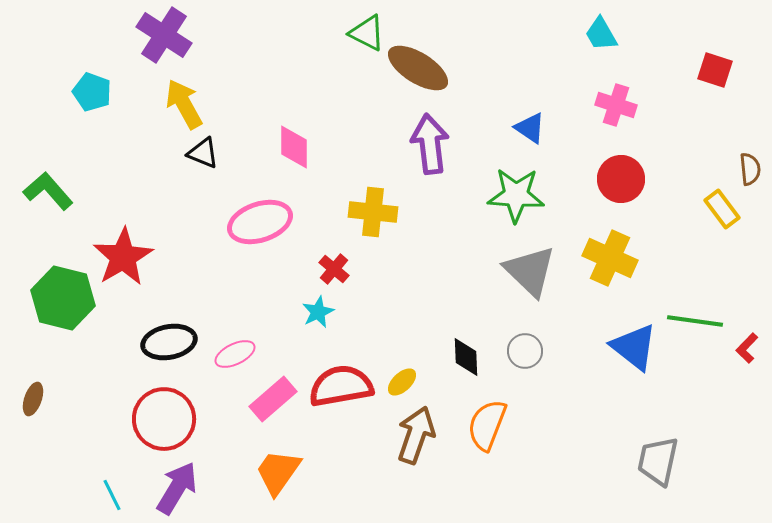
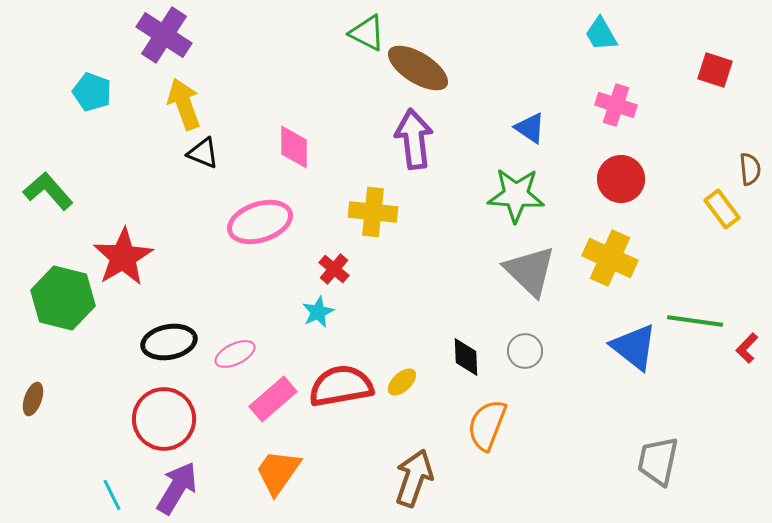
yellow arrow at (184, 104): rotated 9 degrees clockwise
purple arrow at (430, 144): moved 16 px left, 5 px up
brown arrow at (416, 435): moved 2 px left, 43 px down
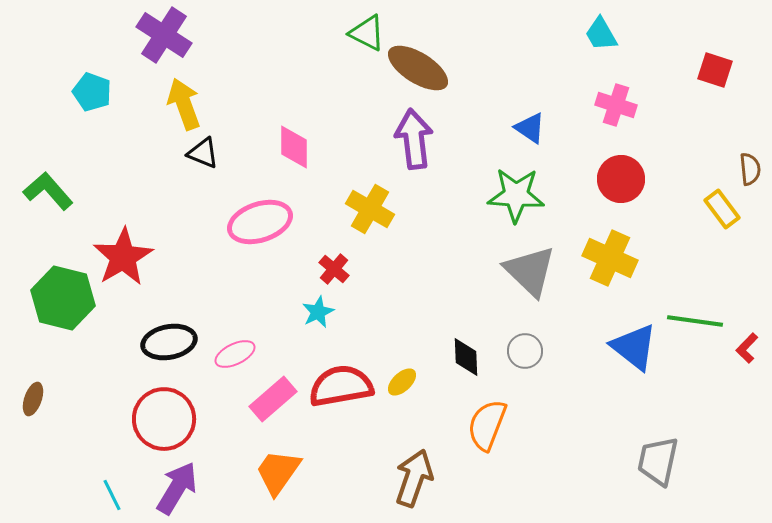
yellow cross at (373, 212): moved 3 px left, 3 px up; rotated 24 degrees clockwise
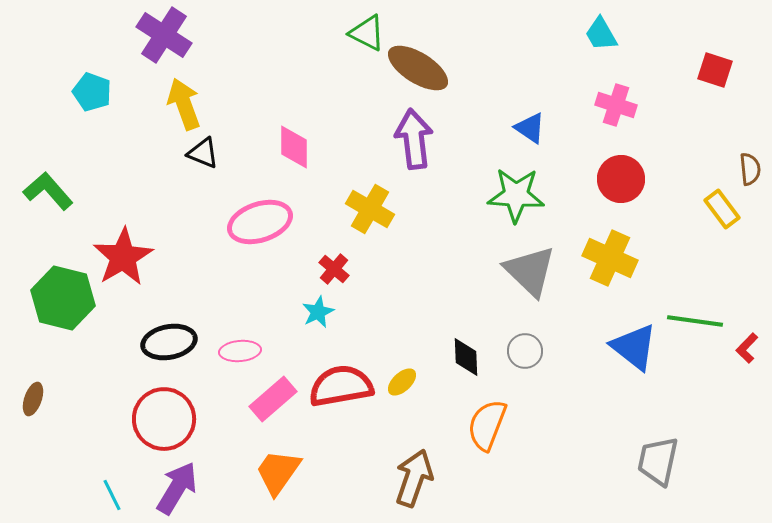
pink ellipse at (235, 354): moved 5 px right, 3 px up; rotated 21 degrees clockwise
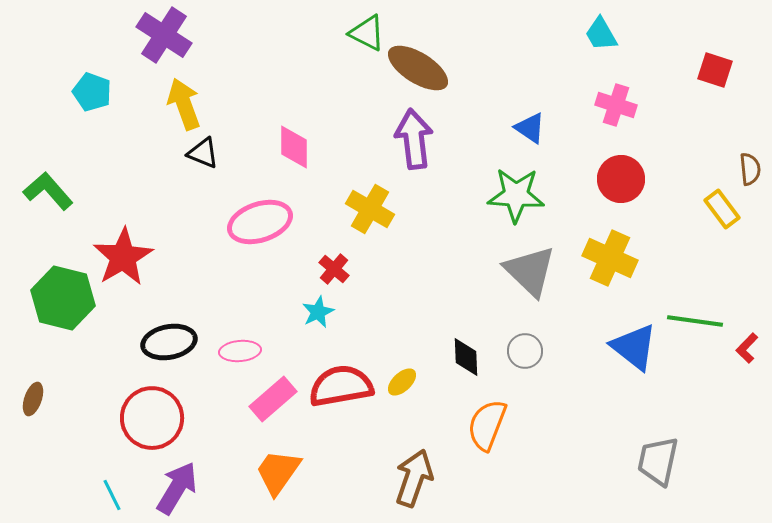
red circle at (164, 419): moved 12 px left, 1 px up
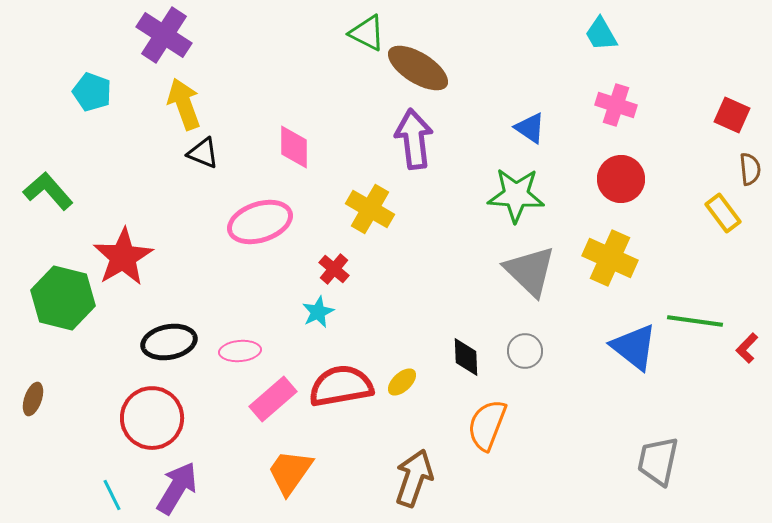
red square at (715, 70): moved 17 px right, 45 px down; rotated 6 degrees clockwise
yellow rectangle at (722, 209): moved 1 px right, 4 px down
orange trapezoid at (278, 472): moved 12 px right
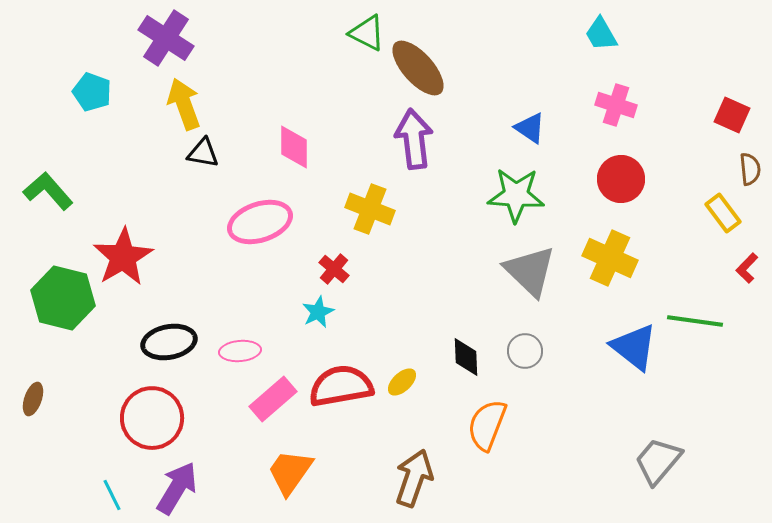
purple cross at (164, 35): moved 2 px right, 3 px down
brown ellipse at (418, 68): rotated 16 degrees clockwise
black triangle at (203, 153): rotated 12 degrees counterclockwise
yellow cross at (370, 209): rotated 9 degrees counterclockwise
red L-shape at (747, 348): moved 80 px up
gray trapezoid at (658, 461): rotated 28 degrees clockwise
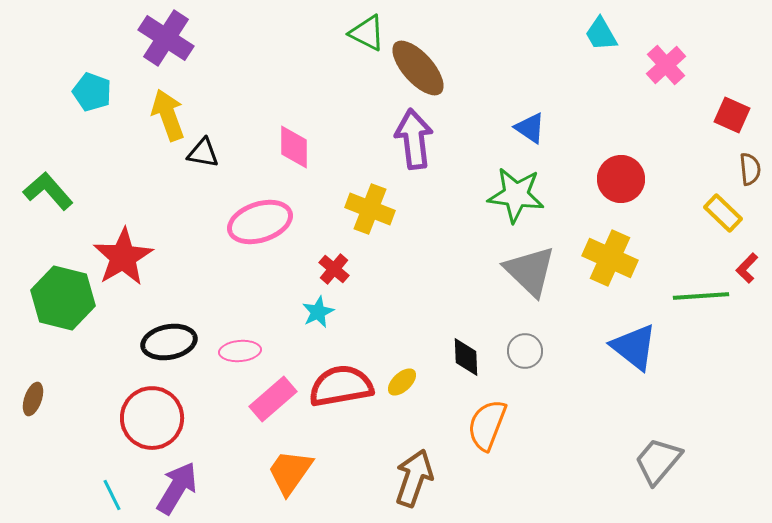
yellow arrow at (184, 104): moved 16 px left, 11 px down
pink cross at (616, 105): moved 50 px right, 40 px up; rotated 30 degrees clockwise
green star at (516, 195): rotated 4 degrees clockwise
yellow rectangle at (723, 213): rotated 9 degrees counterclockwise
green line at (695, 321): moved 6 px right, 25 px up; rotated 12 degrees counterclockwise
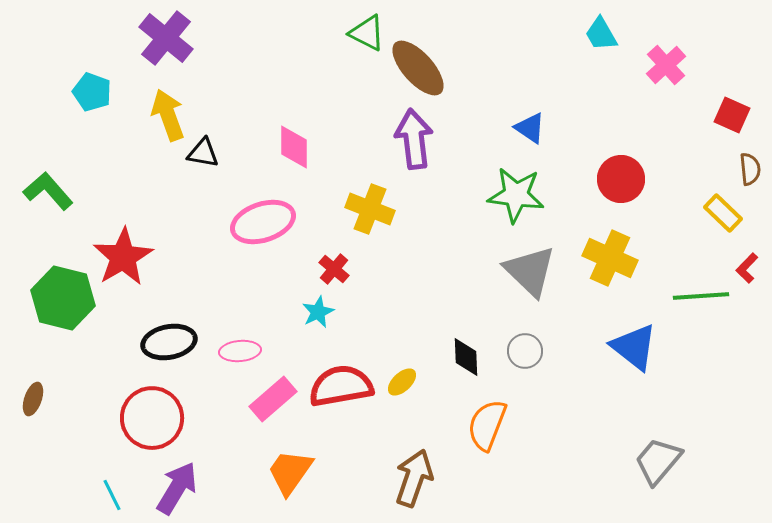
purple cross at (166, 38): rotated 6 degrees clockwise
pink ellipse at (260, 222): moved 3 px right
